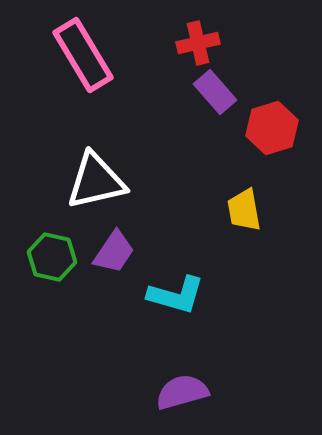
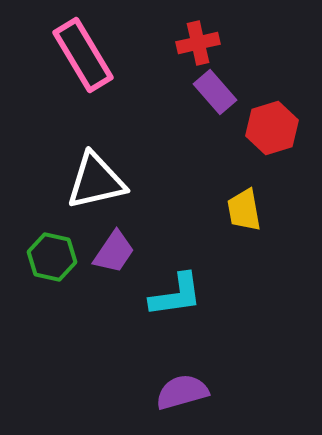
cyan L-shape: rotated 24 degrees counterclockwise
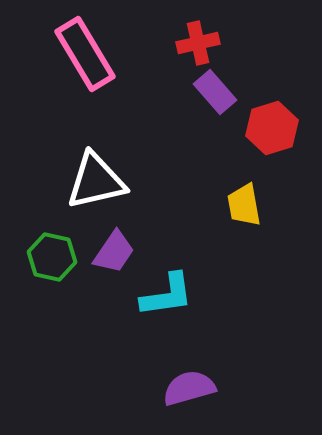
pink rectangle: moved 2 px right, 1 px up
yellow trapezoid: moved 5 px up
cyan L-shape: moved 9 px left
purple semicircle: moved 7 px right, 4 px up
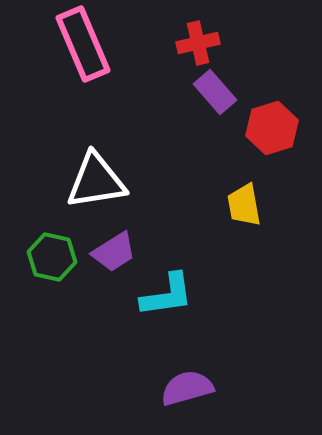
pink rectangle: moved 2 px left, 10 px up; rotated 8 degrees clockwise
white triangle: rotated 4 degrees clockwise
purple trapezoid: rotated 24 degrees clockwise
purple semicircle: moved 2 px left
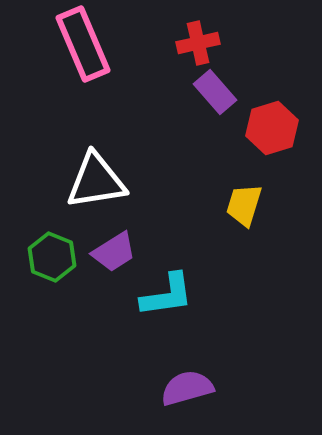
yellow trapezoid: rotated 27 degrees clockwise
green hexagon: rotated 9 degrees clockwise
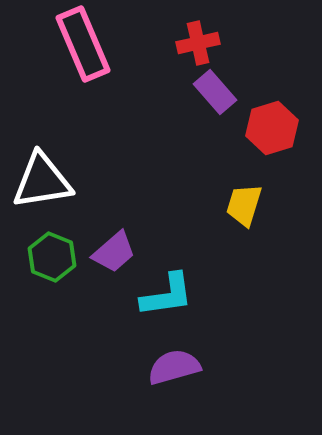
white triangle: moved 54 px left
purple trapezoid: rotated 9 degrees counterclockwise
purple semicircle: moved 13 px left, 21 px up
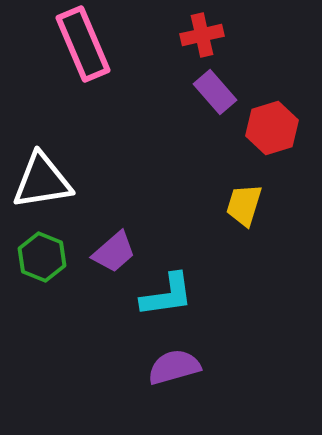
red cross: moved 4 px right, 8 px up
green hexagon: moved 10 px left
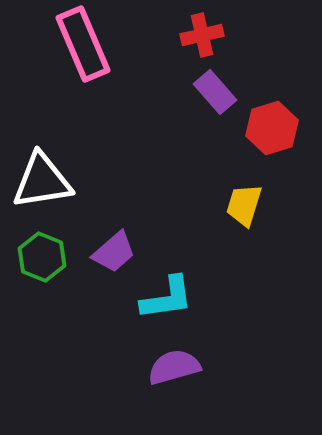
cyan L-shape: moved 3 px down
